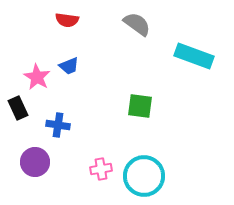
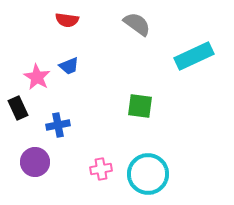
cyan rectangle: rotated 45 degrees counterclockwise
blue cross: rotated 20 degrees counterclockwise
cyan circle: moved 4 px right, 2 px up
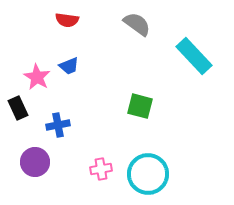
cyan rectangle: rotated 72 degrees clockwise
green square: rotated 8 degrees clockwise
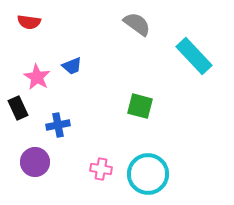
red semicircle: moved 38 px left, 2 px down
blue trapezoid: moved 3 px right
pink cross: rotated 20 degrees clockwise
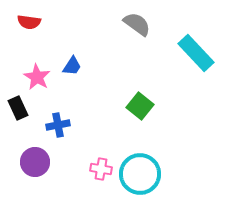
cyan rectangle: moved 2 px right, 3 px up
blue trapezoid: rotated 35 degrees counterclockwise
green square: rotated 24 degrees clockwise
cyan circle: moved 8 px left
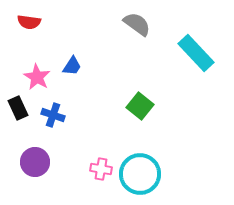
blue cross: moved 5 px left, 10 px up; rotated 30 degrees clockwise
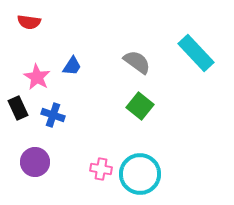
gray semicircle: moved 38 px down
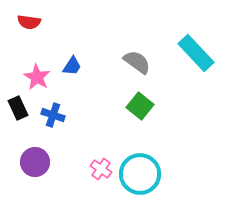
pink cross: rotated 25 degrees clockwise
